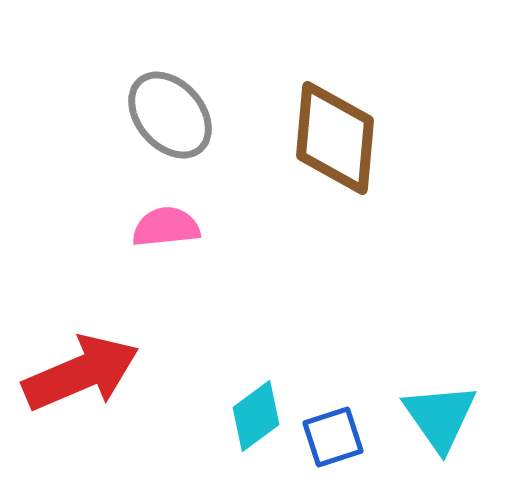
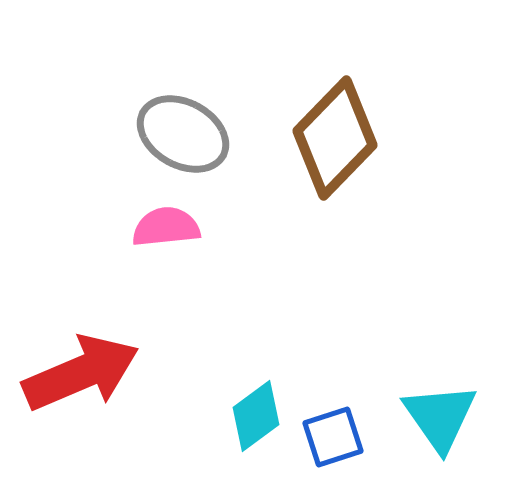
gray ellipse: moved 13 px right, 19 px down; rotated 20 degrees counterclockwise
brown diamond: rotated 39 degrees clockwise
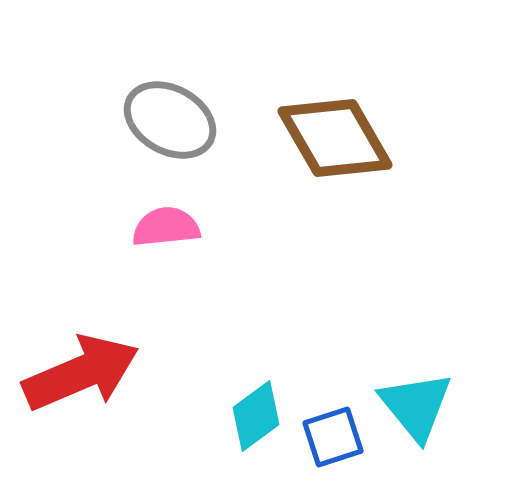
gray ellipse: moved 13 px left, 14 px up
brown diamond: rotated 74 degrees counterclockwise
cyan triangle: moved 24 px left, 11 px up; rotated 4 degrees counterclockwise
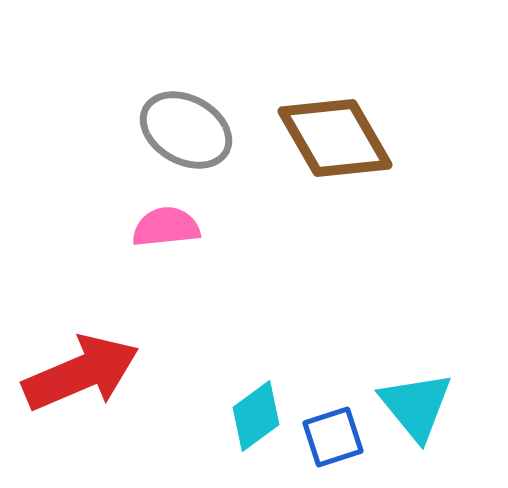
gray ellipse: moved 16 px right, 10 px down
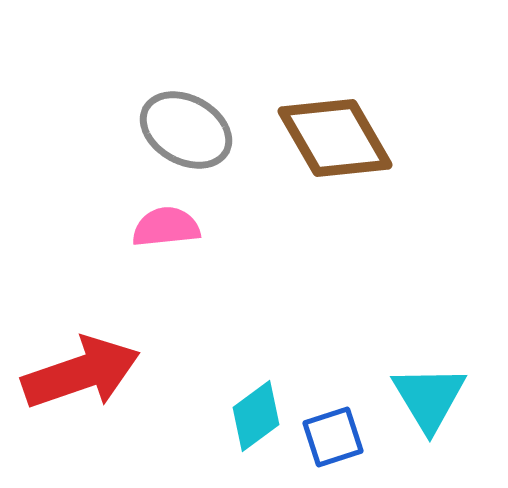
red arrow: rotated 4 degrees clockwise
cyan triangle: moved 13 px right, 8 px up; rotated 8 degrees clockwise
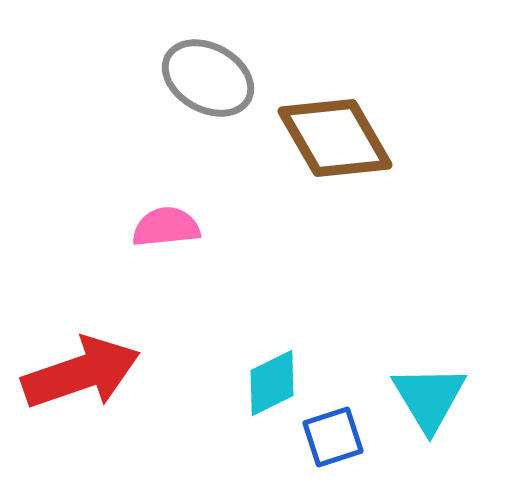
gray ellipse: moved 22 px right, 52 px up
cyan diamond: moved 16 px right, 33 px up; rotated 10 degrees clockwise
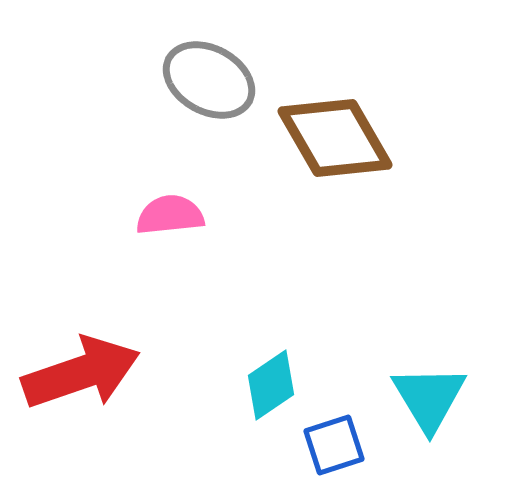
gray ellipse: moved 1 px right, 2 px down
pink semicircle: moved 4 px right, 12 px up
cyan diamond: moved 1 px left, 2 px down; rotated 8 degrees counterclockwise
blue square: moved 1 px right, 8 px down
